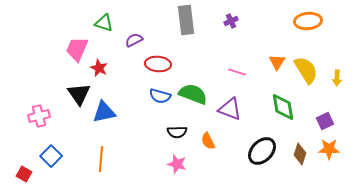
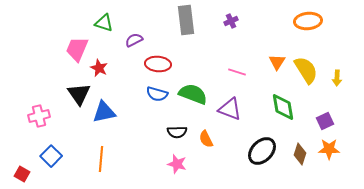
blue semicircle: moved 3 px left, 2 px up
orange semicircle: moved 2 px left, 2 px up
red square: moved 2 px left
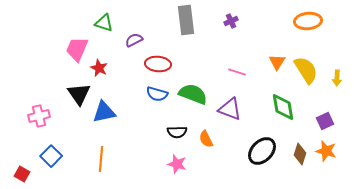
orange star: moved 3 px left, 2 px down; rotated 15 degrees clockwise
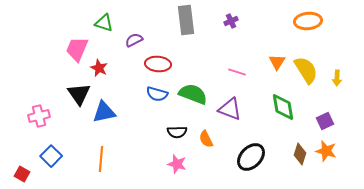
black ellipse: moved 11 px left, 6 px down
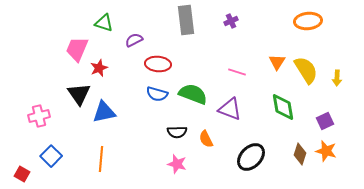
red star: rotated 24 degrees clockwise
